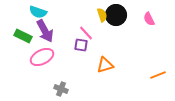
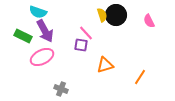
pink semicircle: moved 2 px down
orange line: moved 18 px left, 2 px down; rotated 35 degrees counterclockwise
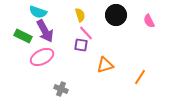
yellow semicircle: moved 22 px left
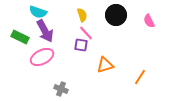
yellow semicircle: moved 2 px right
green rectangle: moved 3 px left, 1 px down
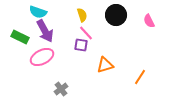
gray cross: rotated 32 degrees clockwise
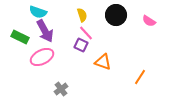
pink semicircle: rotated 32 degrees counterclockwise
purple square: rotated 16 degrees clockwise
orange triangle: moved 2 px left, 3 px up; rotated 36 degrees clockwise
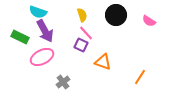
gray cross: moved 2 px right, 7 px up
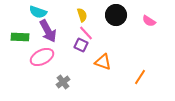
purple arrow: moved 3 px right
green rectangle: rotated 24 degrees counterclockwise
